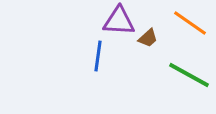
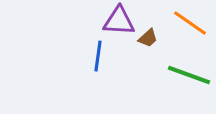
green line: rotated 9 degrees counterclockwise
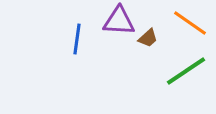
blue line: moved 21 px left, 17 px up
green line: moved 3 px left, 4 px up; rotated 54 degrees counterclockwise
